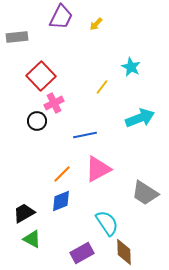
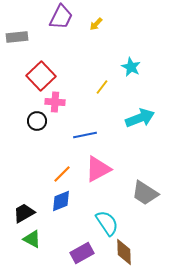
pink cross: moved 1 px right, 1 px up; rotated 30 degrees clockwise
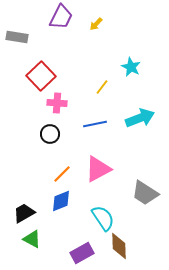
gray rectangle: rotated 15 degrees clockwise
pink cross: moved 2 px right, 1 px down
black circle: moved 13 px right, 13 px down
blue line: moved 10 px right, 11 px up
cyan semicircle: moved 4 px left, 5 px up
brown diamond: moved 5 px left, 6 px up
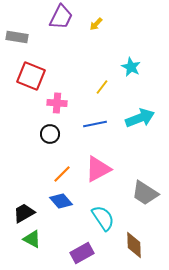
red square: moved 10 px left; rotated 24 degrees counterclockwise
blue diamond: rotated 70 degrees clockwise
brown diamond: moved 15 px right, 1 px up
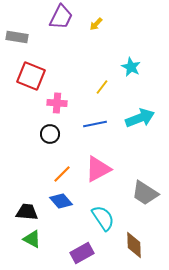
black trapezoid: moved 3 px right, 1 px up; rotated 35 degrees clockwise
